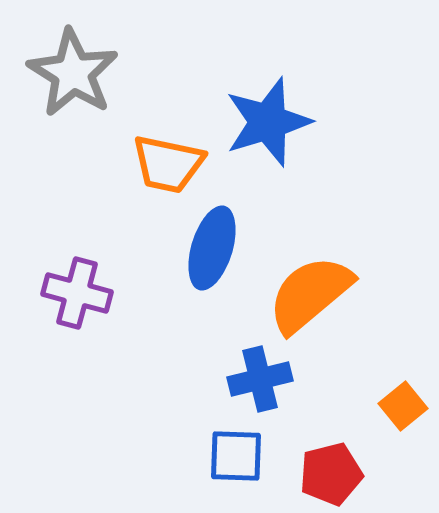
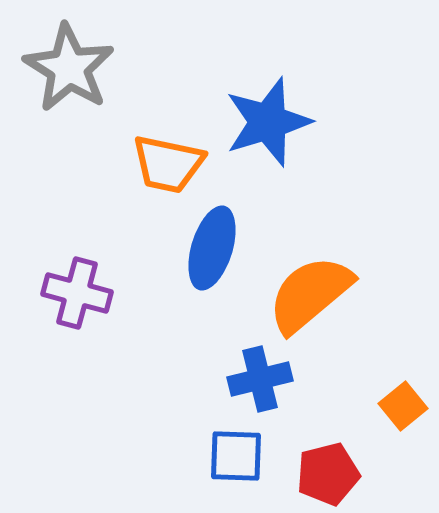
gray star: moved 4 px left, 5 px up
red pentagon: moved 3 px left
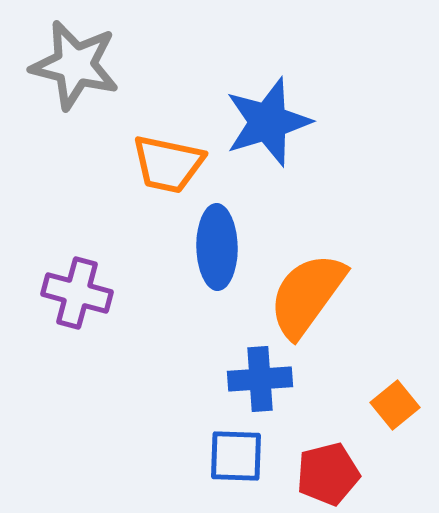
gray star: moved 6 px right, 3 px up; rotated 18 degrees counterclockwise
blue ellipse: moved 5 px right, 1 px up; rotated 18 degrees counterclockwise
orange semicircle: moved 3 px left, 1 px down; rotated 14 degrees counterclockwise
blue cross: rotated 10 degrees clockwise
orange square: moved 8 px left, 1 px up
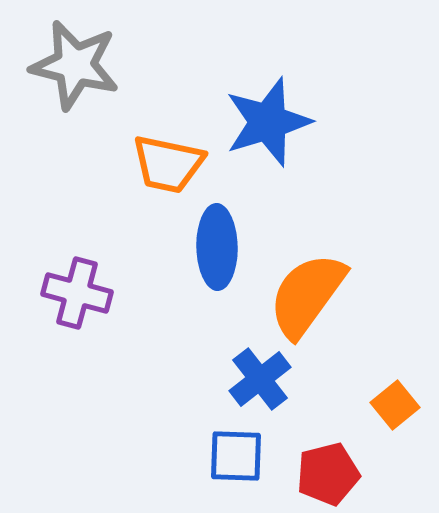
blue cross: rotated 34 degrees counterclockwise
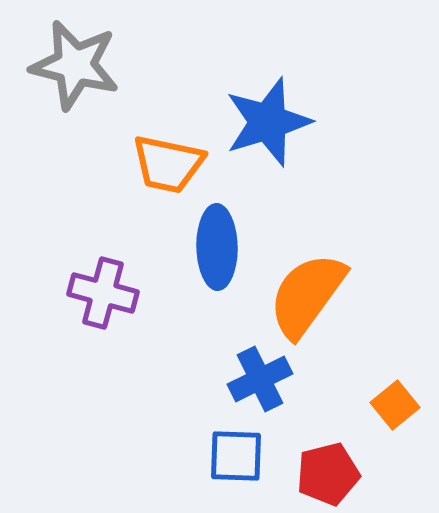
purple cross: moved 26 px right
blue cross: rotated 12 degrees clockwise
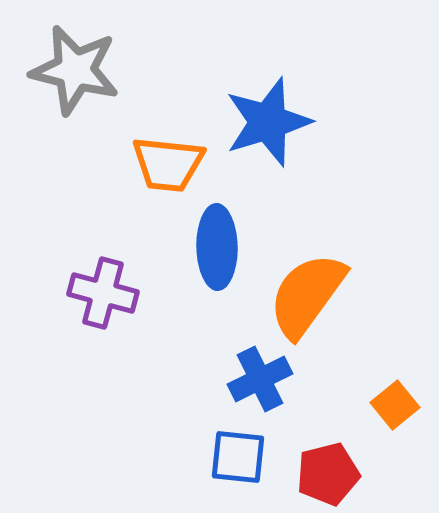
gray star: moved 5 px down
orange trapezoid: rotated 6 degrees counterclockwise
blue square: moved 2 px right, 1 px down; rotated 4 degrees clockwise
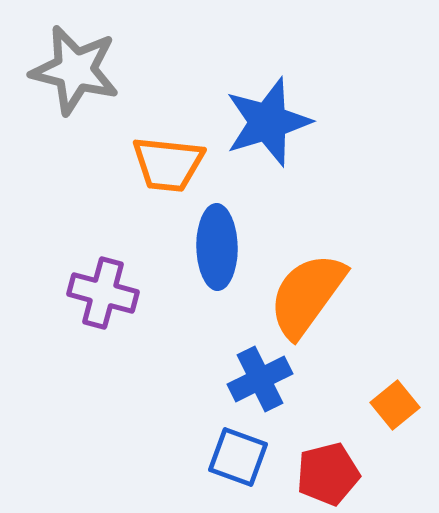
blue square: rotated 14 degrees clockwise
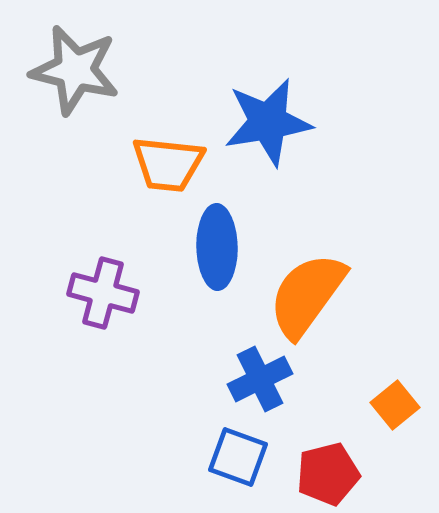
blue star: rotated 8 degrees clockwise
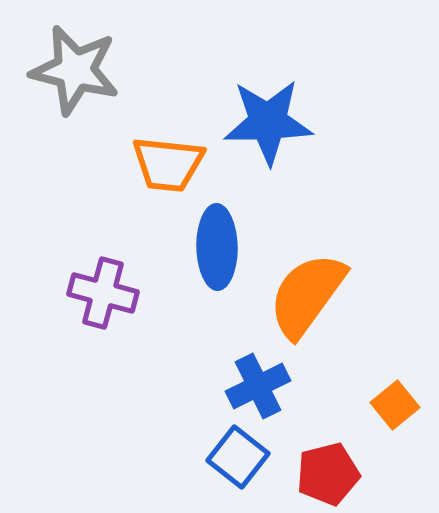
blue star: rotated 8 degrees clockwise
blue cross: moved 2 px left, 7 px down
blue square: rotated 18 degrees clockwise
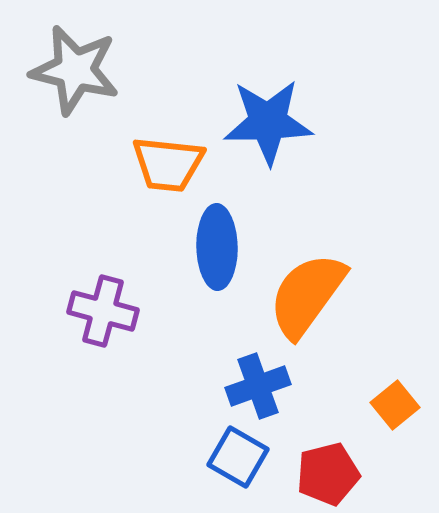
purple cross: moved 18 px down
blue cross: rotated 6 degrees clockwise
blue square: rotated 8 degrees counterclockwise
